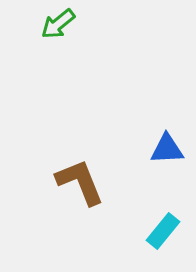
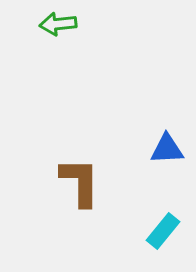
green arrow: rotated 33 degrees clockwise
brown L-shape: rotated 22 degrees clockwise
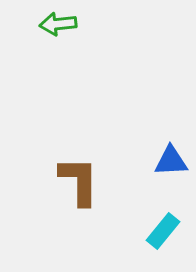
blue triangle: moved 4 px right, 12 px down
brown L-shape: moved 1 px left, 1 px up
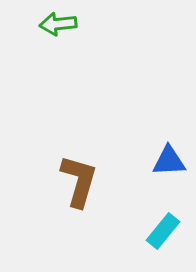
blue triangle: moved 2 px left
brown L-shape: rotated 16 degrees clockwise
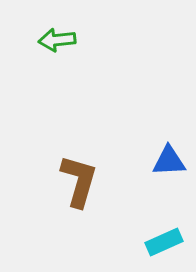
green arrow: moved 1 px left, 16 px down
cyan rectangle: moved 1 px right, 11 px down; rotated 27 degrees clockwise
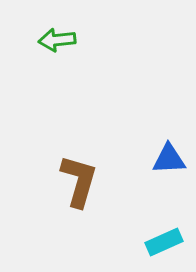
blue triangle: moved 2 px up
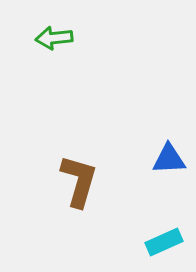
green arrow: moved 3 px left, 2 px up
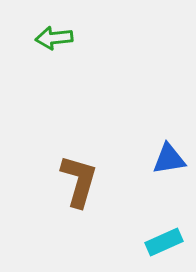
blue triangle: rotated 6 degrees counterclockwise
